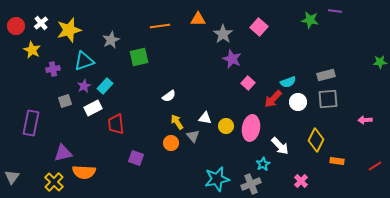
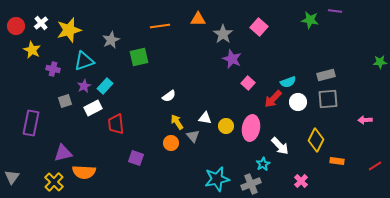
purple cross at (53, 69): rotated 24 degrees clockwise
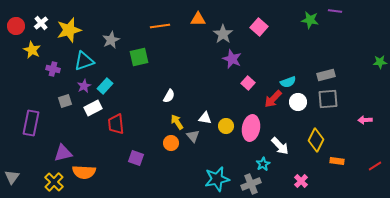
white semicircle at (169, 96): rotated 24 degrees counterclockwise
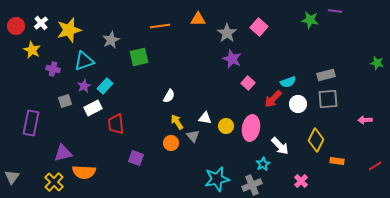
gray star at (223, 34): moved 4 px right, 1 px up
green star at (380, 62): moved 3 px left, 1 px down; rotated 16 degrees clockwise
white circle at (298, 102): moved 2 px down
gray cross at (251, 184): moved 1 px right, 1 px down
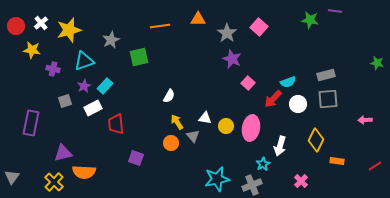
yellow star at (32, 50): rotated 18 degrees counterclockwise
white arrow at (280, 146): rotated 60 degrees clockwise
